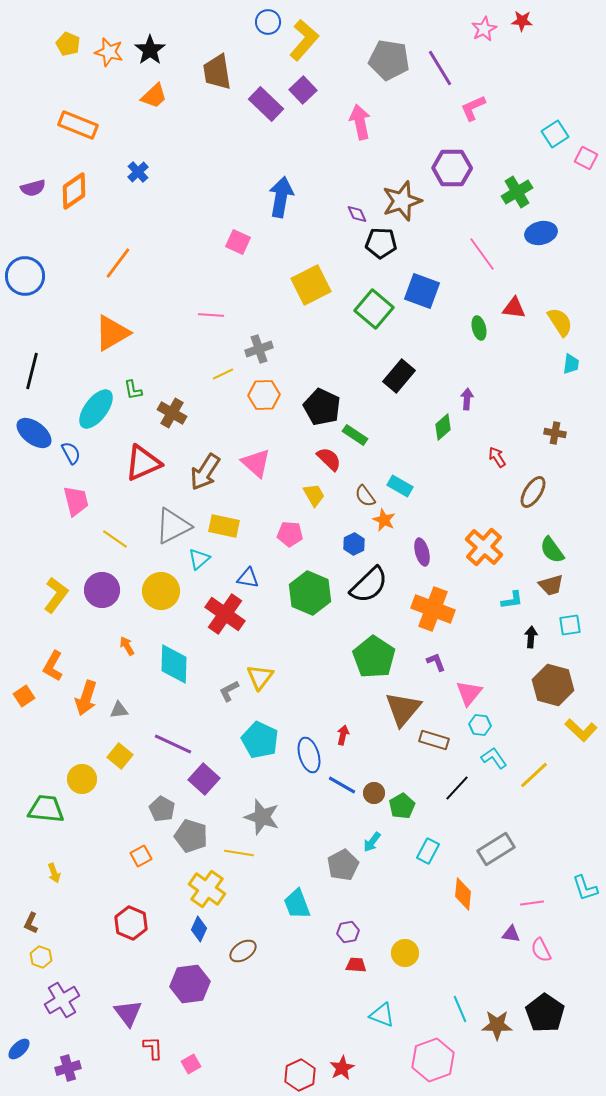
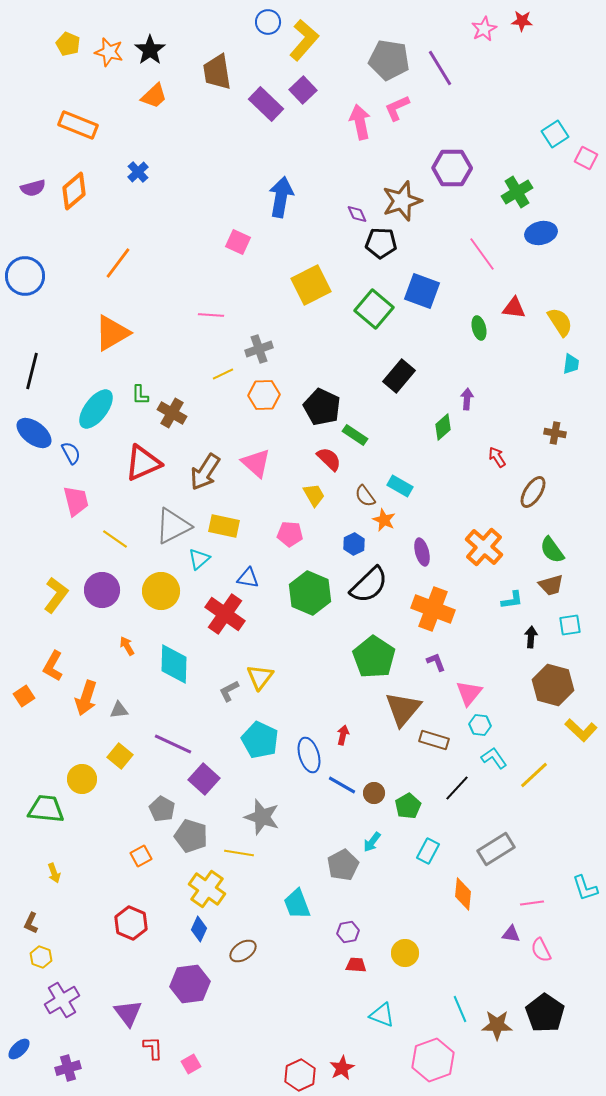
pink L-shape at (473, 108): moved 76 px left
orange diamond at (74, 191): rotated 6 degrees counterclockwise
green L-shape at (133, 390): moved 7 px right, 5 px down; rotated 10 degrees clockwise
green pentagon at (402, 806): moved 6 px right
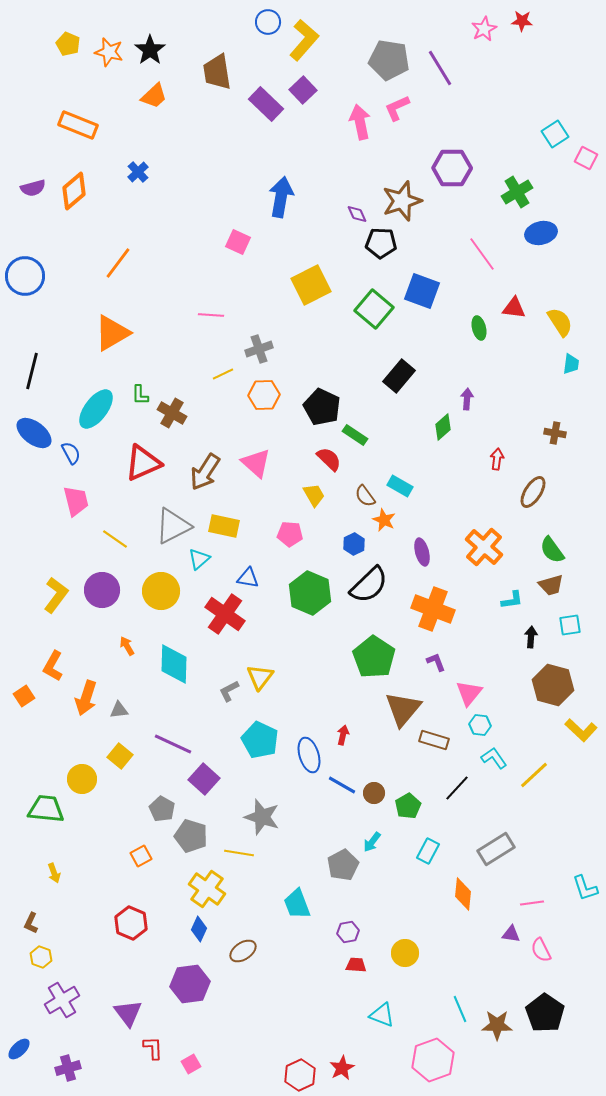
red arrow at (497, 457): moved 2 px down; rotated 40 degrees clockwise
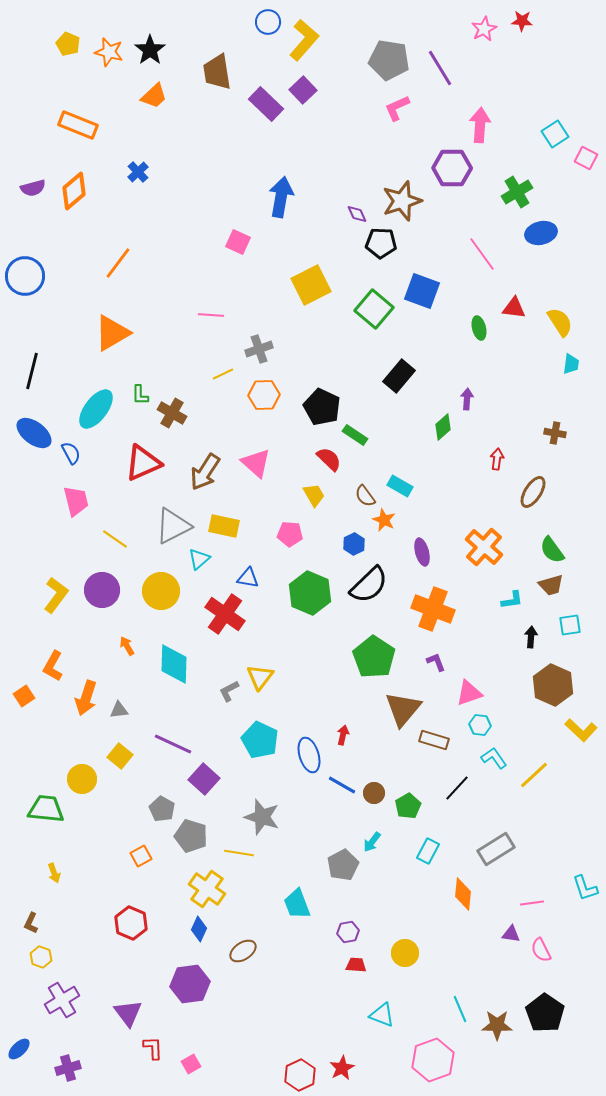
pink arrow at (360, 122): moved 120 px right, 3 px down; rotated 16 degrees clockwise
brown hexagon at (553, 685): rotated 9 degrees clockwise
pink triangle at (469, 693): rotated 32 degrees clockwise
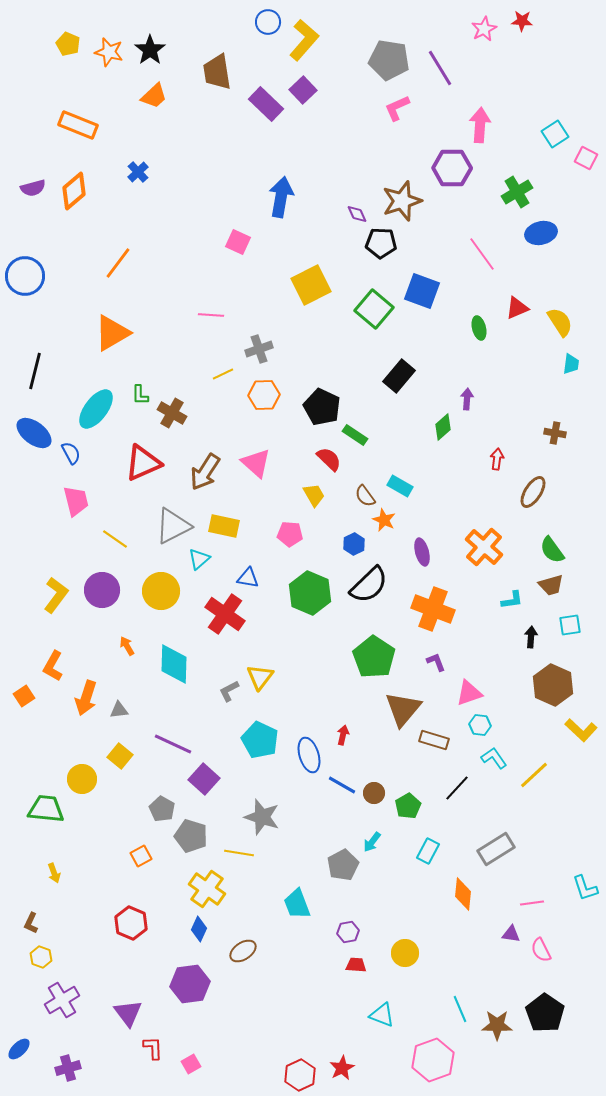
red triangle at (514, 308): moved 3 px right; rotated 30 degrees counterclockwise
black line at (32, 371): moved 3 px right
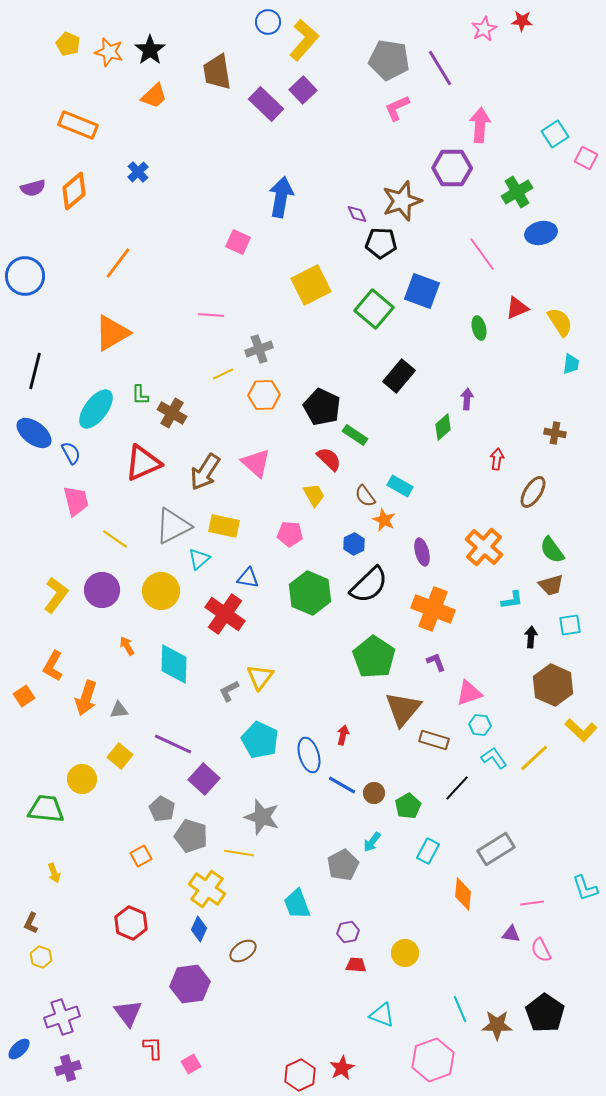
yellow line at (534, 775): moved 17 px up
purple cross at (62, 1000): moved 17 px down; rotated 12 degrees clockwise
